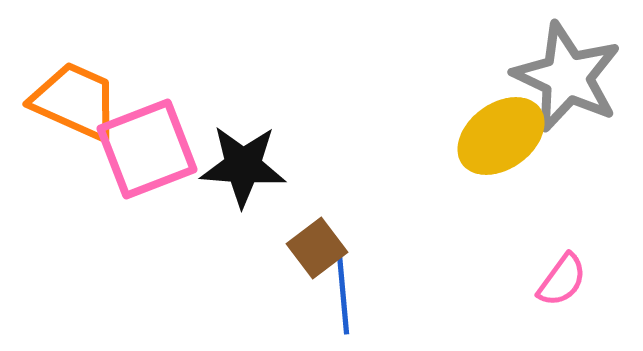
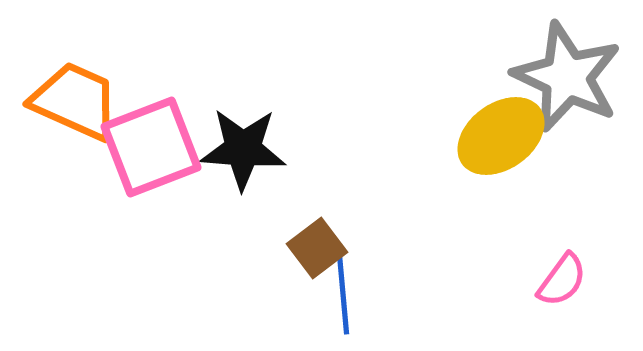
pink square: moved 4 px right, 2 px up
black star: moved 17 px up
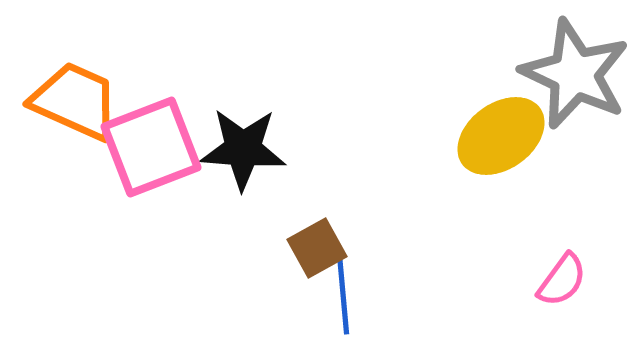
gray star: moved 8 px right, 3 px up
brown square: rotated 8 degrees clockwise
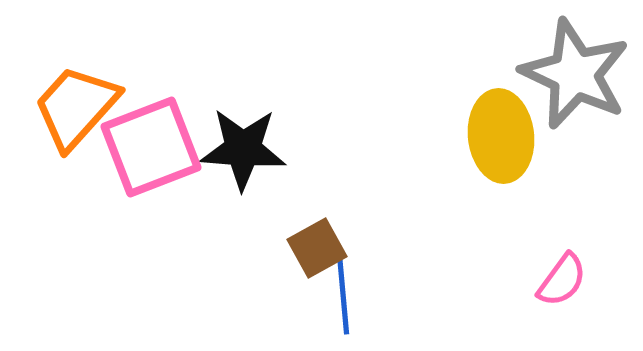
orange trapezoid: moved 1 px right, 6 px down; rotated 72 degrees counterclockwise
yellow ellipse: rotated 60 degrees counterclockwise
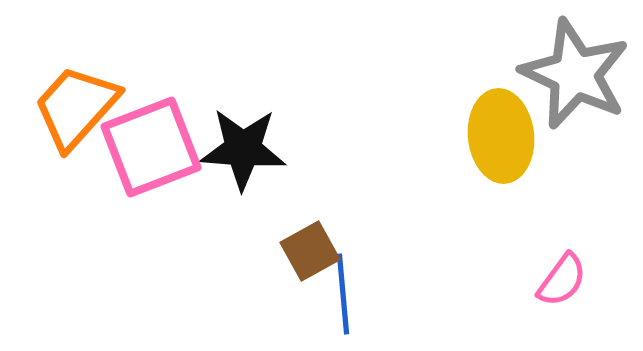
brown square: moved 7 px left, 3 px down
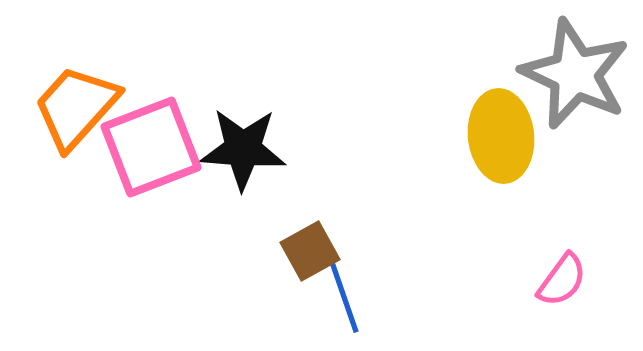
blue line: rotated 14 degrees counterclockwise
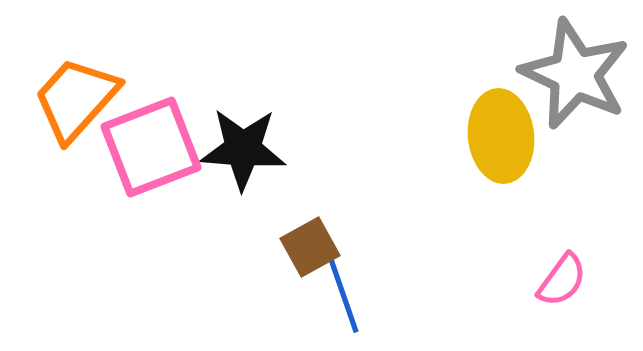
orange trapezoid: moved 8 px up
brown square: moved 4 px up
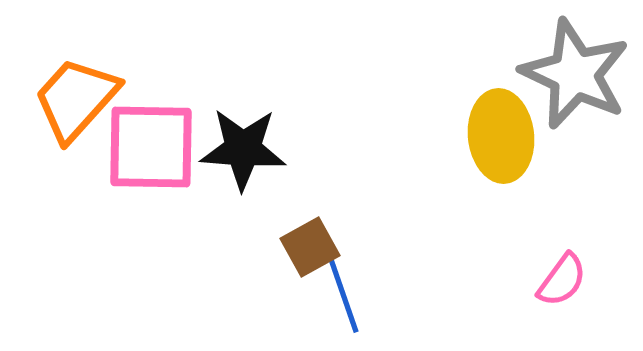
pink square: rotated 22 degrees clockwise
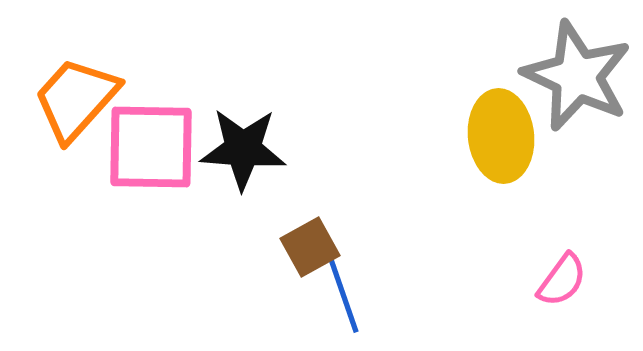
gray star: moved 2 px right, 2 px down
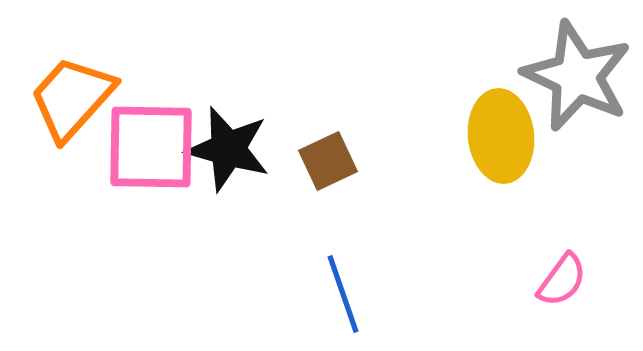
orange trapezoid: moved 4 px left, 1 px up
black star: moved 15 px left; rotated 12 degrees clockwise
brown square: moved 18 px right, 86 px up; rotated 4 degrees clockwise
